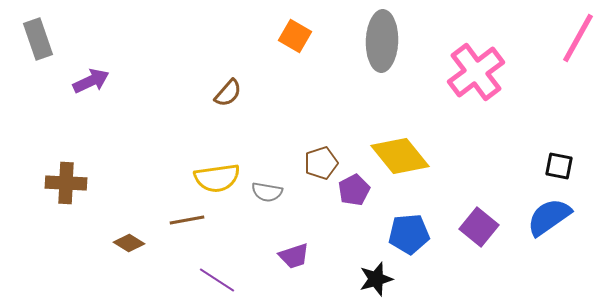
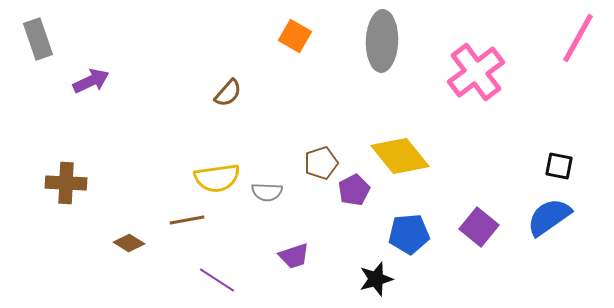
gray semicircle: rotated 8 degrees counterclockwise
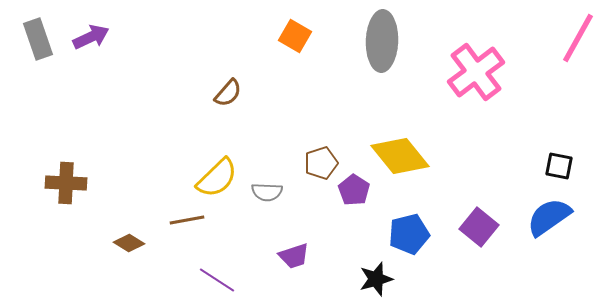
purple arrow: moved 44 px up
yellow semicircle: rotated 36 degrees counterclockwise
purple pentagon: rotated 12 degrees counterclockwise
blue pentagon: rotated 9 degrees counterclockwise
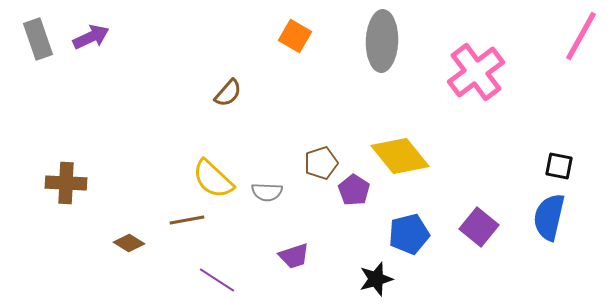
pink line: moved 3 px right, 2 px up
yellow semicircle: moved 4 px left, 1 px down; rotated 87 degrees clockwise
blue semicircle: rotated 42 degrees counterclockwise
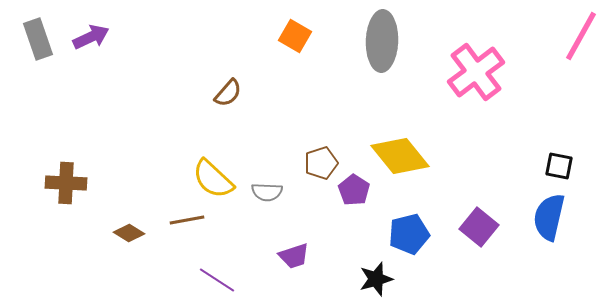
brown diamond: moved 10 px up
